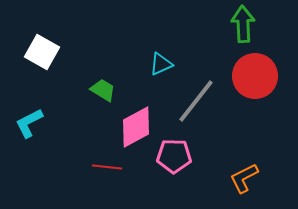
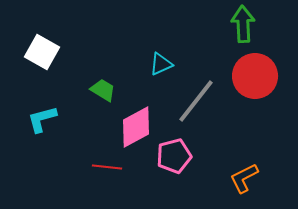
cyan L-shape: moved 13 px right, 4 px up; rotated 12 degrees clockwise
pink pentagon: rotated 16 degrees counterclockwise
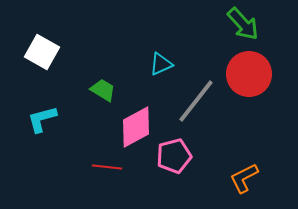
green arrow: rotated 141 degrees clockwise
red circle: moved 6 px left, 2 px up
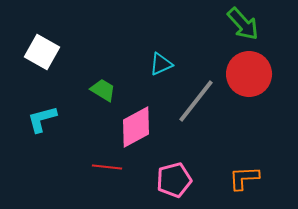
pink pentagon: moved 24 px down
orange L-shape: rotated 24 degrees clockwise
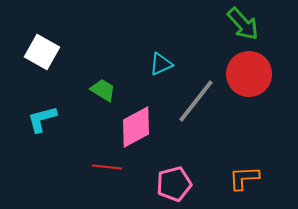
pink pentagon: moved 4 px down
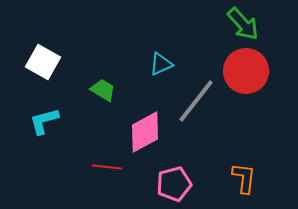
white square: moved 1 px right, 10 px down
red circle: moved 3 px left, 3 px up
cyan L-shape: moved 2 px right, 2 px down
pink diamond: moved 9 px right, 5 px down
orange L-shape: rotated 100 degrees clockwise
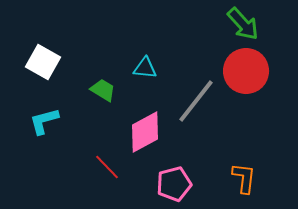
cyan triangle: moved 16 px left, 4 px down; rotated 30 degrees clockwise
red line: rotated 40 degrees clockwise
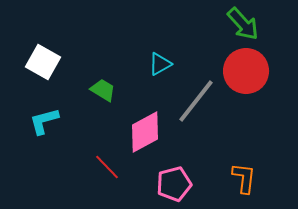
cyan triangle: moved 15 px right, 4 px up; rotated 35 degrees counterclockwise
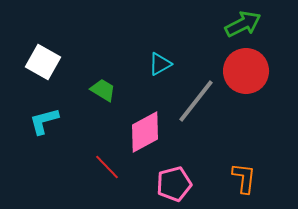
green arrow: rotated 75 degrees counterclockwise
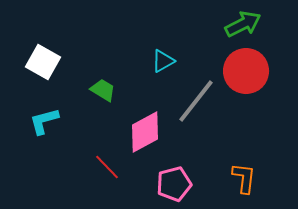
cyan triangle: moved 3 px right, 3 px up
